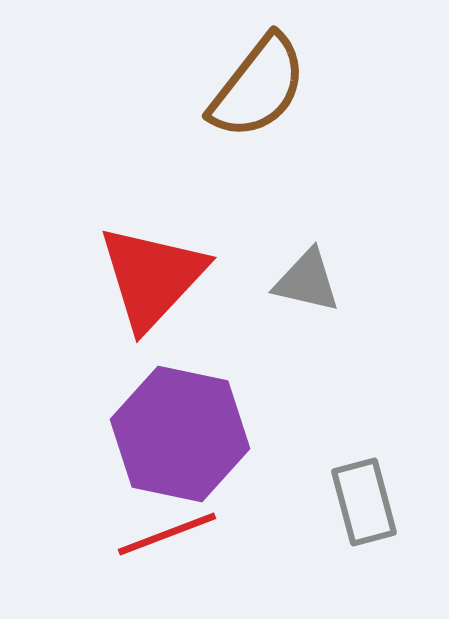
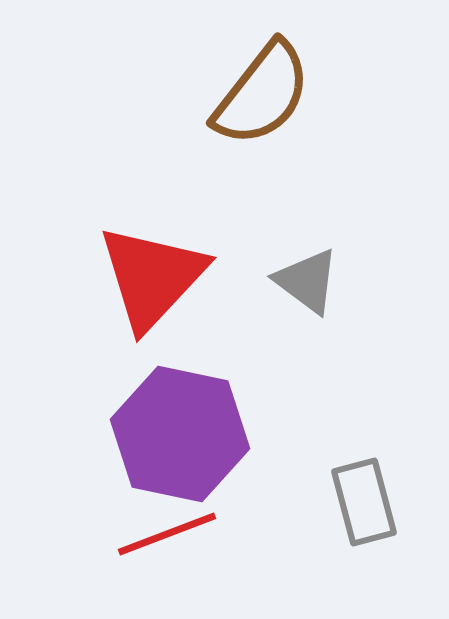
brown semicircle: moved 4 px right, 7 px down
gray triangle: rotated 24 degrees clockwise
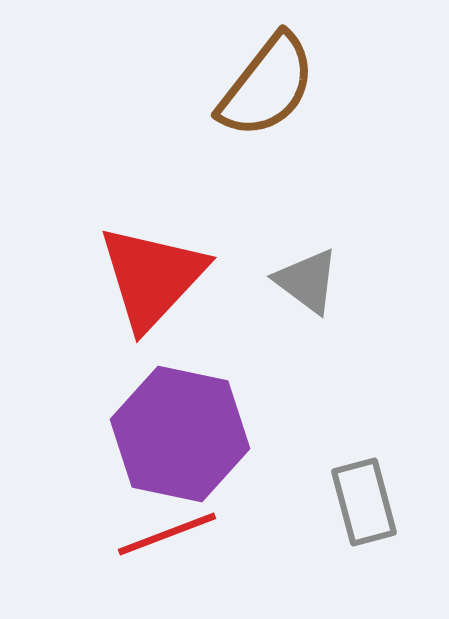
brown semicircle: moved 5 px right, 8 px up
